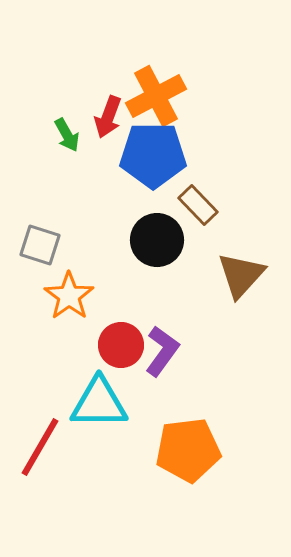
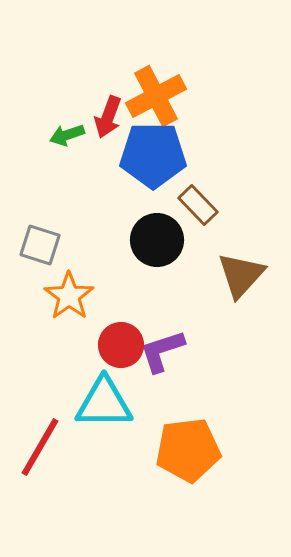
green arrow: rotated 100 degrees clockwise
purple L-shape: rotated 144 degrees counterclockwise
cyan triangle: moved 5 px right
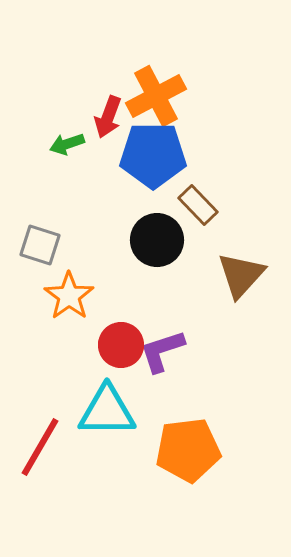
green arrow: moved 9 px down
cyan triangle: moved 3 px right, 8 px down
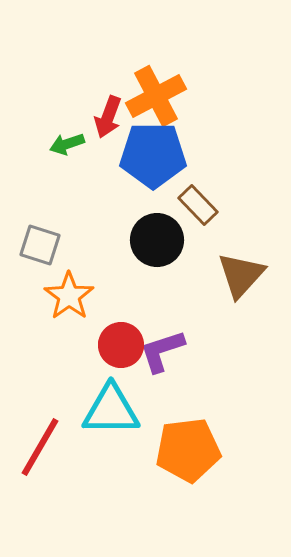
cyan triangle: moved 4 px right, 1 px up
